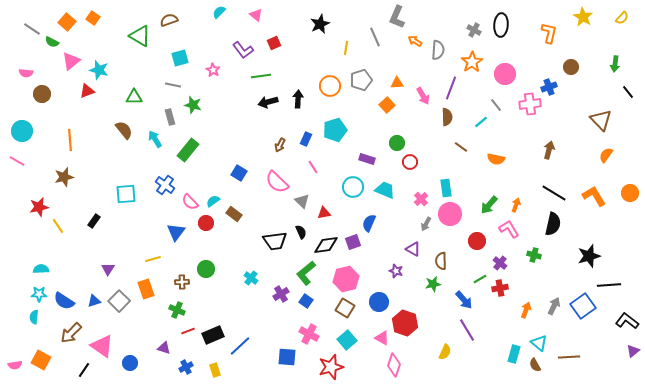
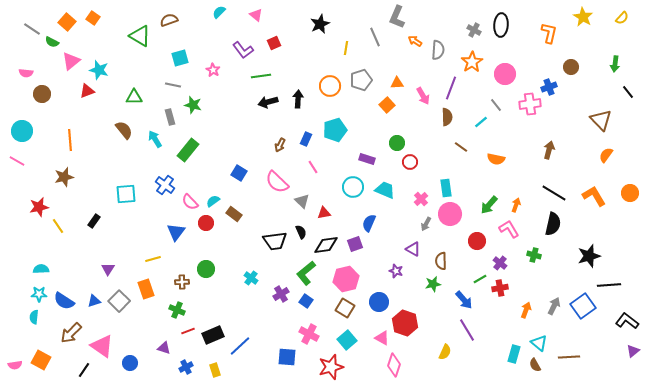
purple square at (353, 242): moved 2 px right, 2 px down
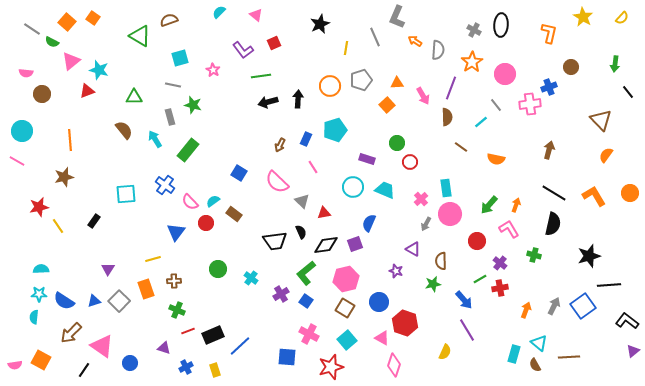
green circle at (206, 269): moved 12 px right
brown cross at (182, 282): moved 8 px left, 1 px up
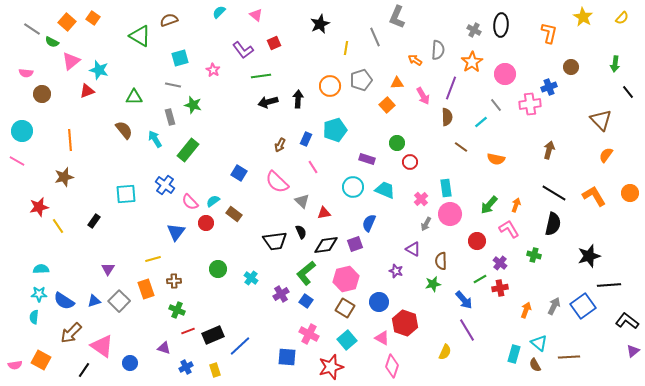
orange arrow at (415, 41): moved 19 px down
pink diamond at (394, 365): moved 2 px left, 1 px down
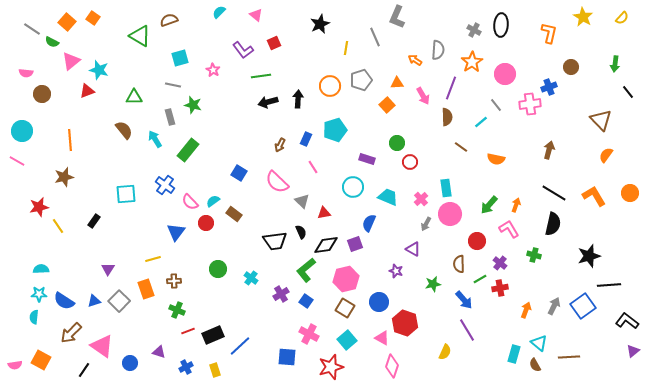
cyan trapezoid at (385, 190): moved 3 px right, 7 px down
brown semicircle at (441, 261): moved 18 px right, 3 px down
green L-shape at (306, 273): moved 3 px up
purple triangle at (164, 348): moved 5 px left, 4 px down
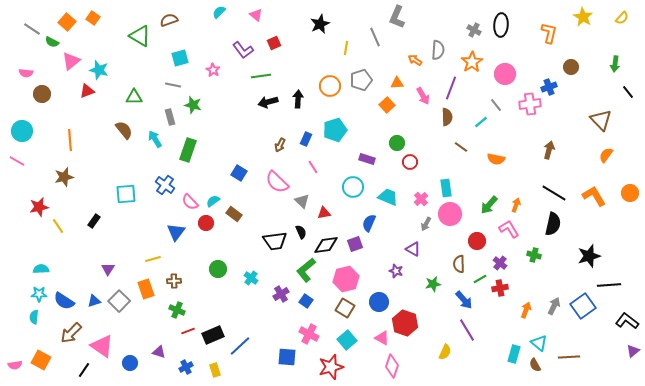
green rectangle at (188, 150): rotated 20 degrees counterclockwise
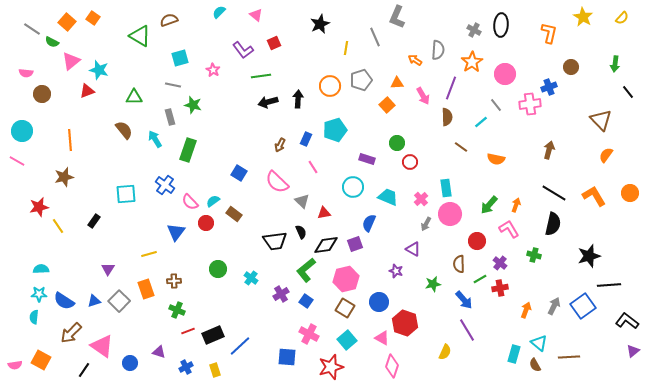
yellow line at (153, 259): moved 4 px left, 5 px up
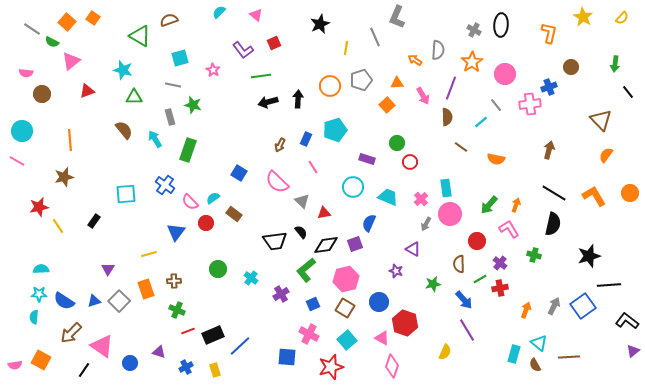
cyan star at (99, 70): moved 24 px right
cyan semicircle at (213, 201): moved 3 px up
black semicircle at (301, 232): rotated 16 degrees counterclockwise
blue square at (306, 301): moved 7 px right, 3 px down; rotated 32 degrees clockwise
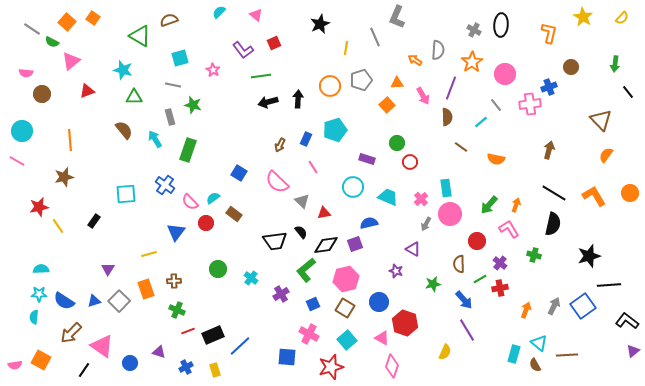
blue semicircle at (369, 223): rotated 54 degrees clockwise
brown line at (569, 357): moved 2 px left, 2 px up
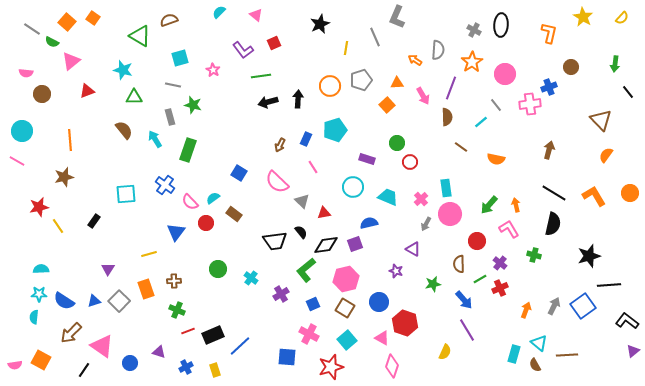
orange arrow at (516, 205): rotated 32 degrees counterclockwise
red cross at (500, 288): rotated 14 degrees counterclockwise
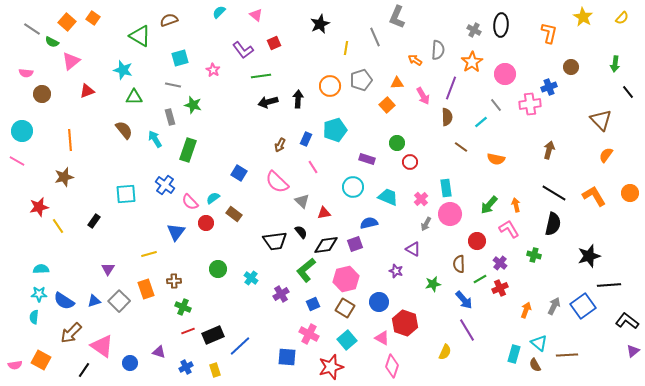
green cross at (177, 310): moved 6 px right, 3 px up
